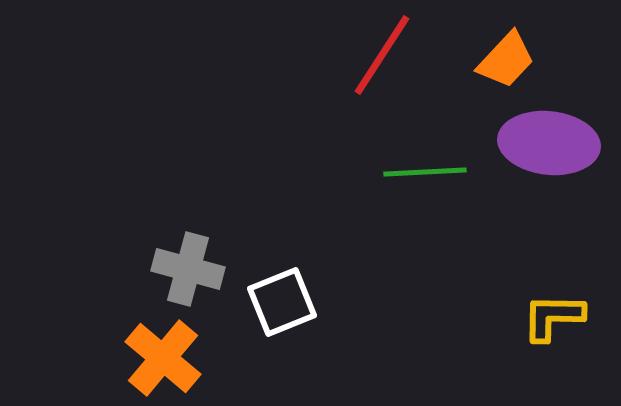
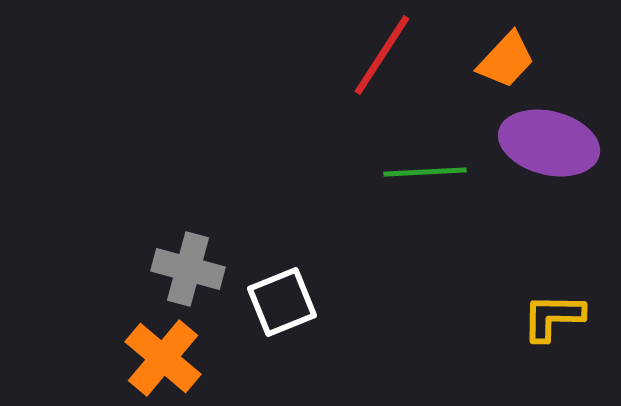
purple ellipse: rotated 8 degrees clockwise
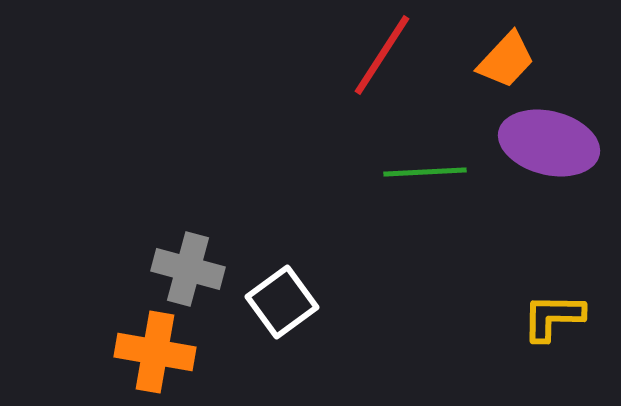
white square: rotated 14 degrees counterclockwise
orange cross: moved 8 px left, 6 px up; rotated 30 degrees counterclockwise
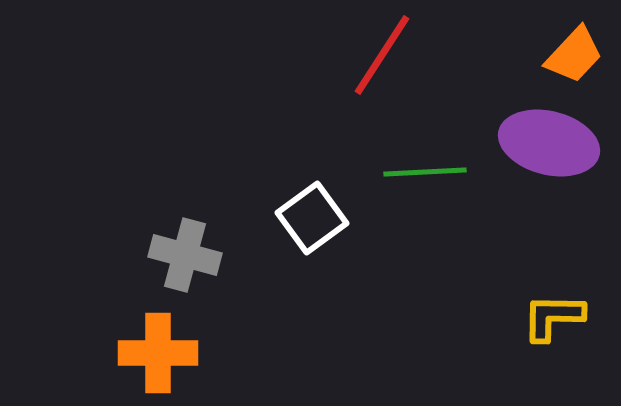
orange trapezoid: moved 68 px right, 5 px up
gray cross: moved 3 px left, 14 px up
white square: moved 30 px right, 84 px up
orange cross: moved 3 px right, 1 px down; rotated 10 degrees counterclockwise
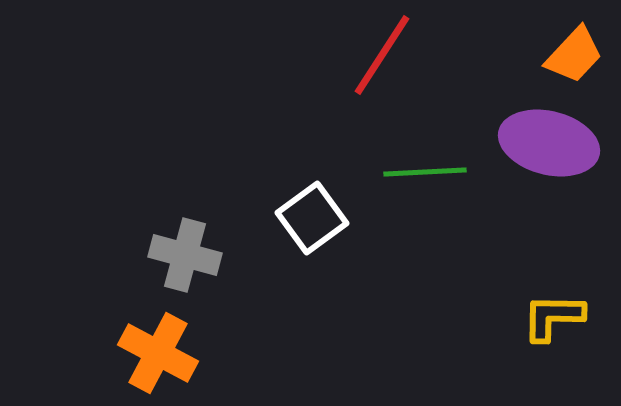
orange cross: rotated 28 degrees clockwise
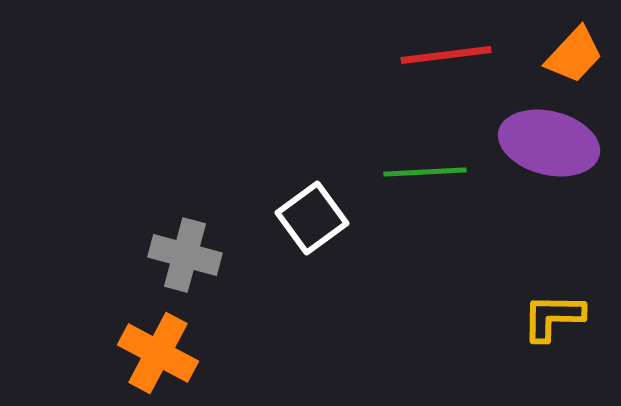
red line: moved 64 px right; rotated 50 degrees clockwise
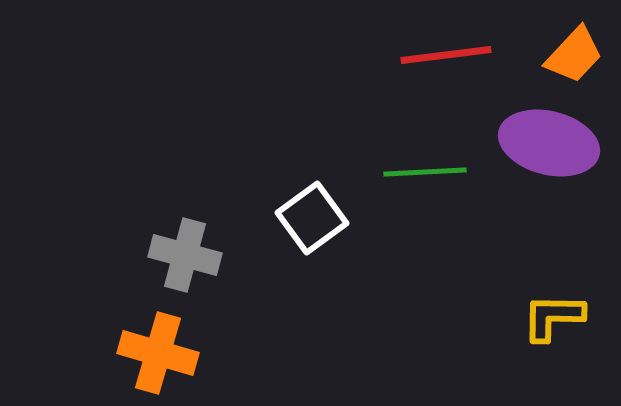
orange cross: rotated 12 degrees counterclockwise
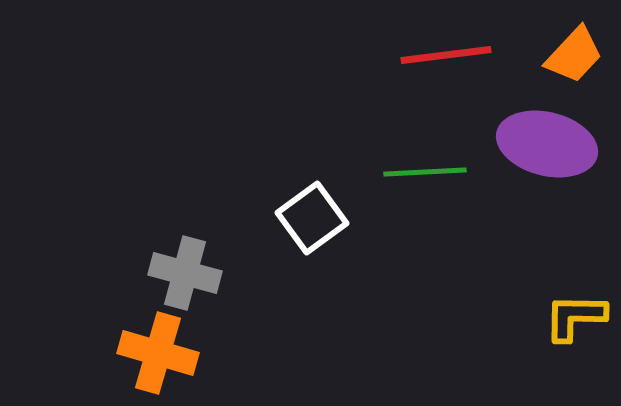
purple ellipse: moved 2 px left, 1 px down
gray cross: moved 18 px down
yellow L-shape: moved 22 px right
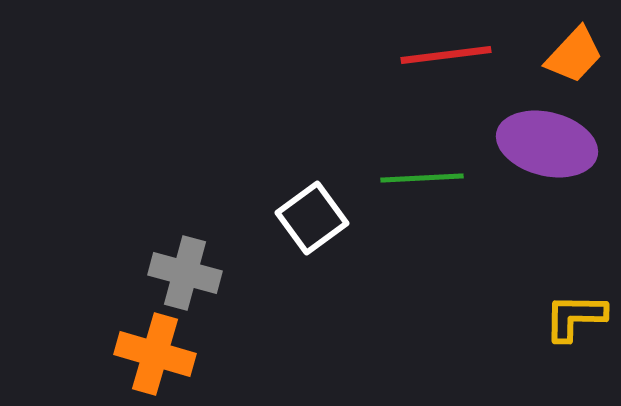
green line: moved 3 px left, 6 px down
orange cross: moved 3 px left, 1 px down
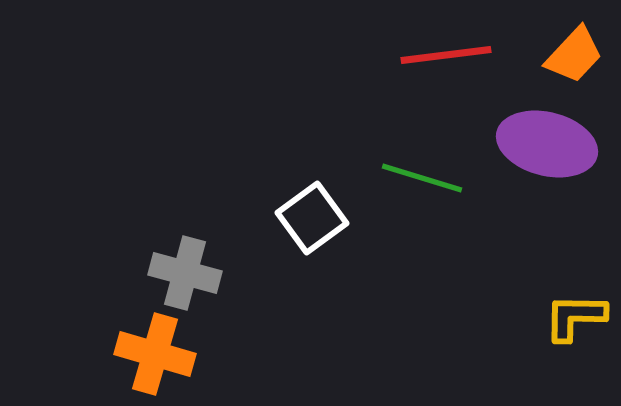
green line: rotated 20 degrees clockwise
